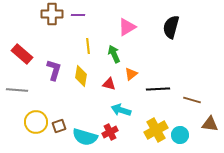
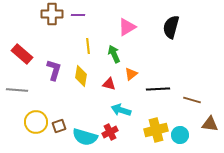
yellow cross: rotated 15 degrees clockwise
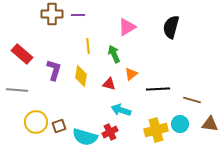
cyan circle: moved 11 px up
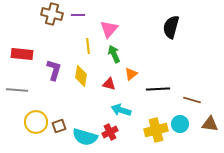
brown cross: rotated 15 degrees clockwise
pink triangle: moved 18 px left, 2 px down; rotated 18 degrees counterclockwise
red rectangle: rotated 35 degrees counterclockwise
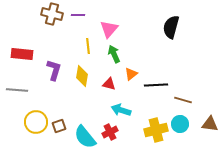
yellow diamond: moved 1 px right
black line: moved 2 px left, 4 px up
brown line: moved 9 px left
cyan semicircle: rotated 35 degrees clockwise
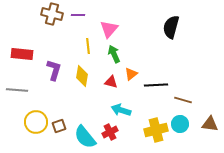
red triangle: moved 2 px right, 2 px up
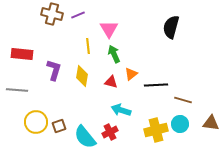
purple line: rotated 24 degrees counterclockwise
pink triangle: rotated 12 degrees counterclockwise
brown triangle: moved 1 px right, 1 px up
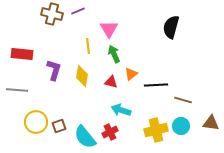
purple line: moved 4 px up
cyan circle: moved 1 px right, 2 px down
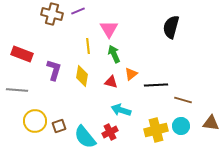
red rectangle: rotated 15 degrees clockwise
yellow circle: moved 1 px left, 1 px up
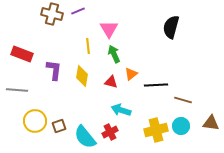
purple L-shape: rotated 10 degrees counterclockwise
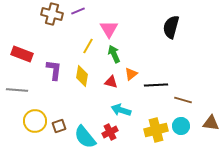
yellow line: rotated 35 degrees clockwise
